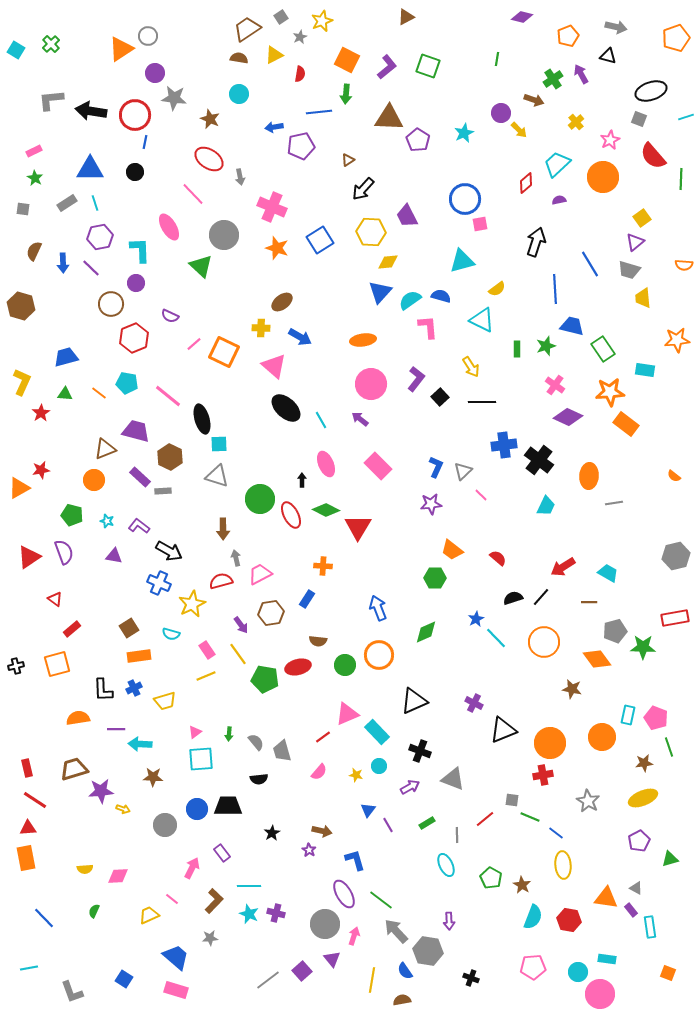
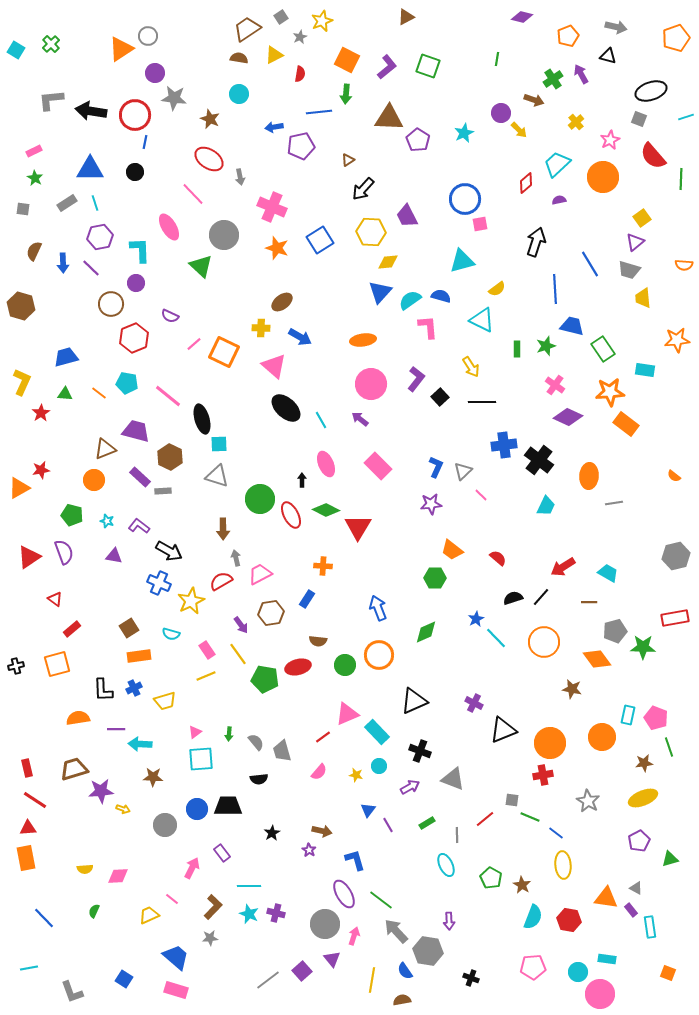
red semicircle at (221, 581): rotated 15 degrees counterclockwise
yellow star at (192, 604): moved 1 px left, 3 px up
brown L-shape at (214, 901): moved 1 px left, 6 px down
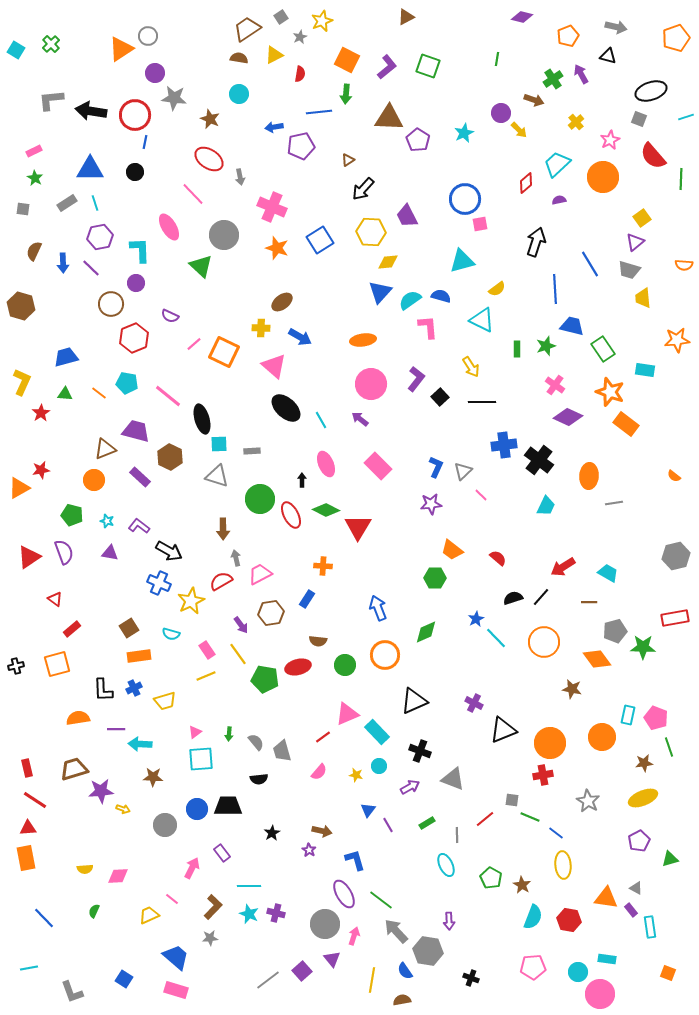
orange star at (610, 392): rotated 24 degrees clockwise
gray rectangle at (163, 491): moved 89 px right, 40 px up
purple triangle at (114, 556): moved 4 px left, 3 px up
orange circle at (379, 655): moved 6 px right
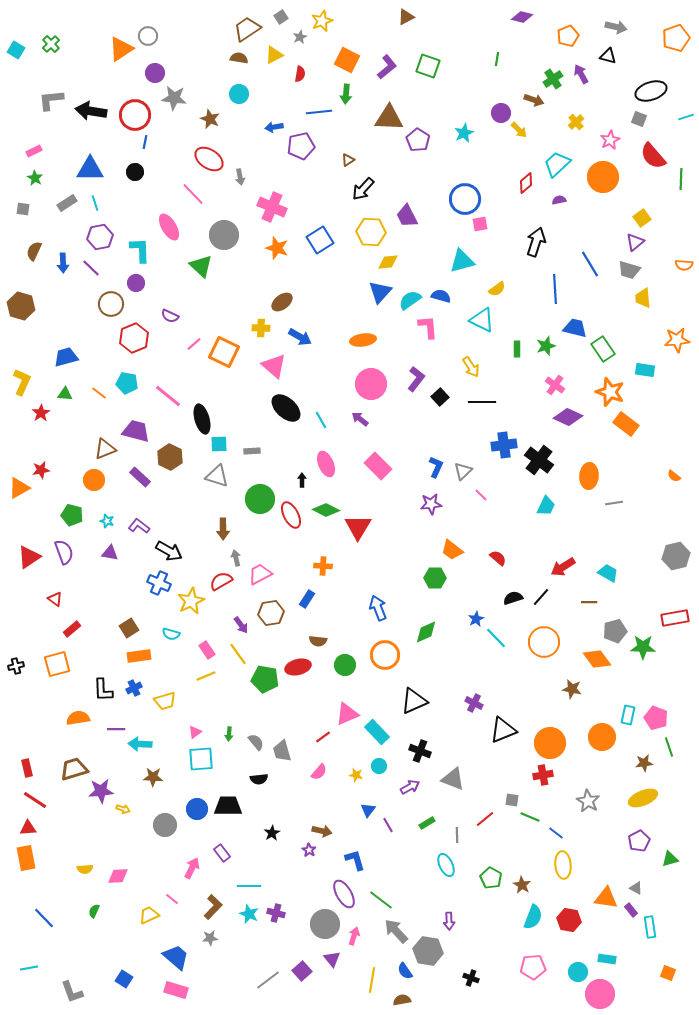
blue trapezoid at (572, 326): moved 3 px right, 2 px down
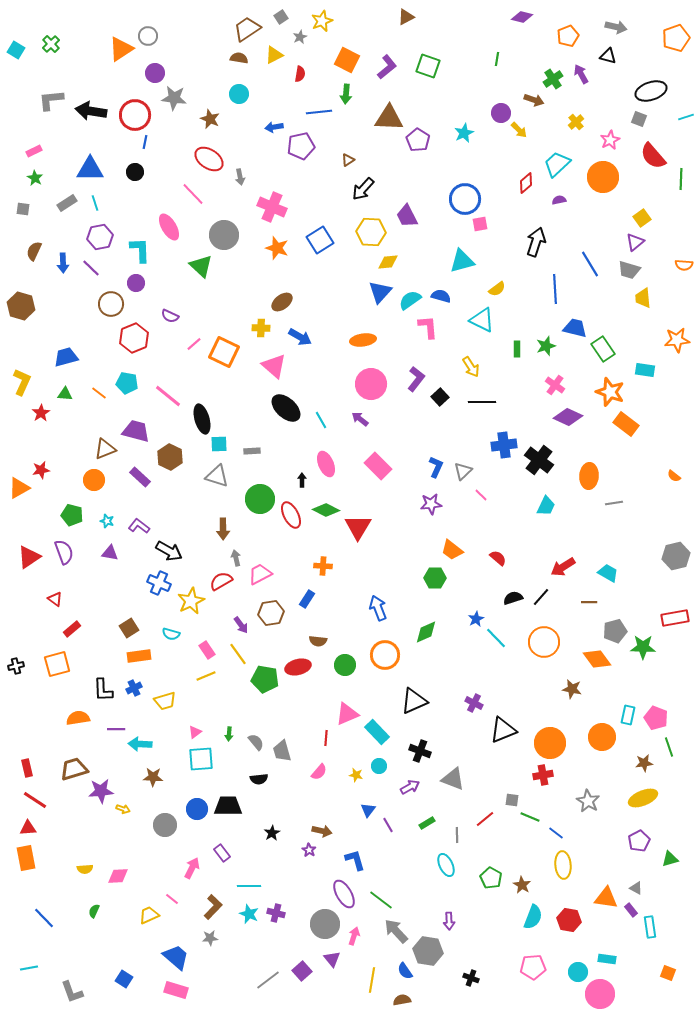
red line at (323, 737): moved 3 px right, 1 px down; rotated 49 degrees counterclockwise
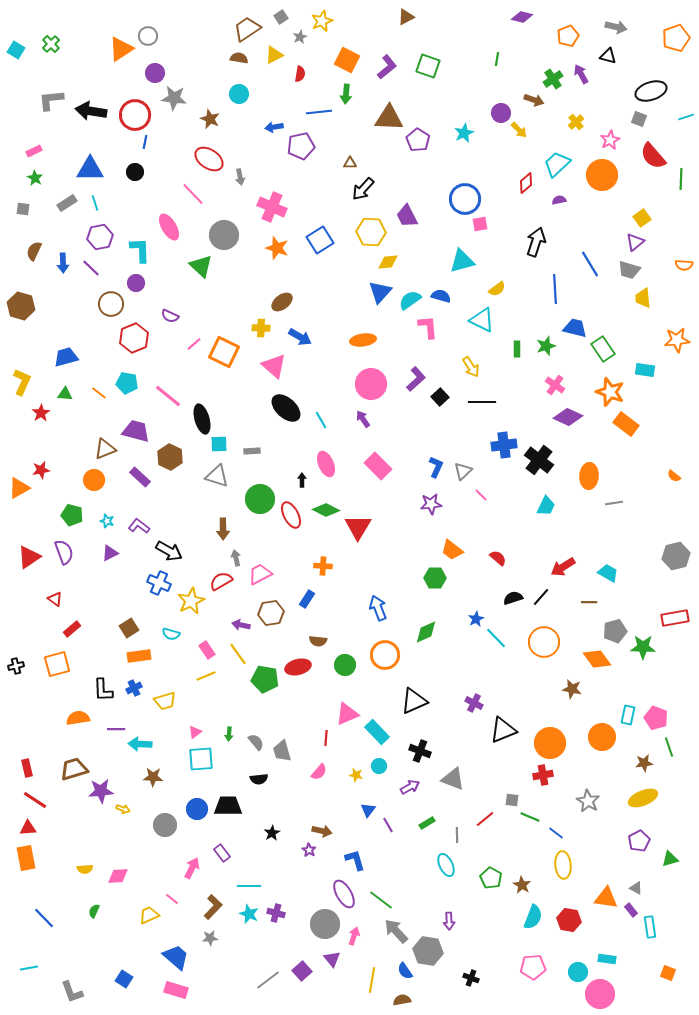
brown triangle at (348, 160): moved 2 px right, 3 px down; rotated 32 degrees clockwise
orange circle at (603, 177): moved 1 px left, 2 px up
purple L-shape at (416, 379): rotated 10 degrees clockwise
purple arrow at (360, 419): moved 3 px right; rotated 18 degrees clockwise
purple triangle at (110, 553): rotated 36 degrees counterclockwise
purple arrow at (241, 625): rotated 138 degrees clockwise
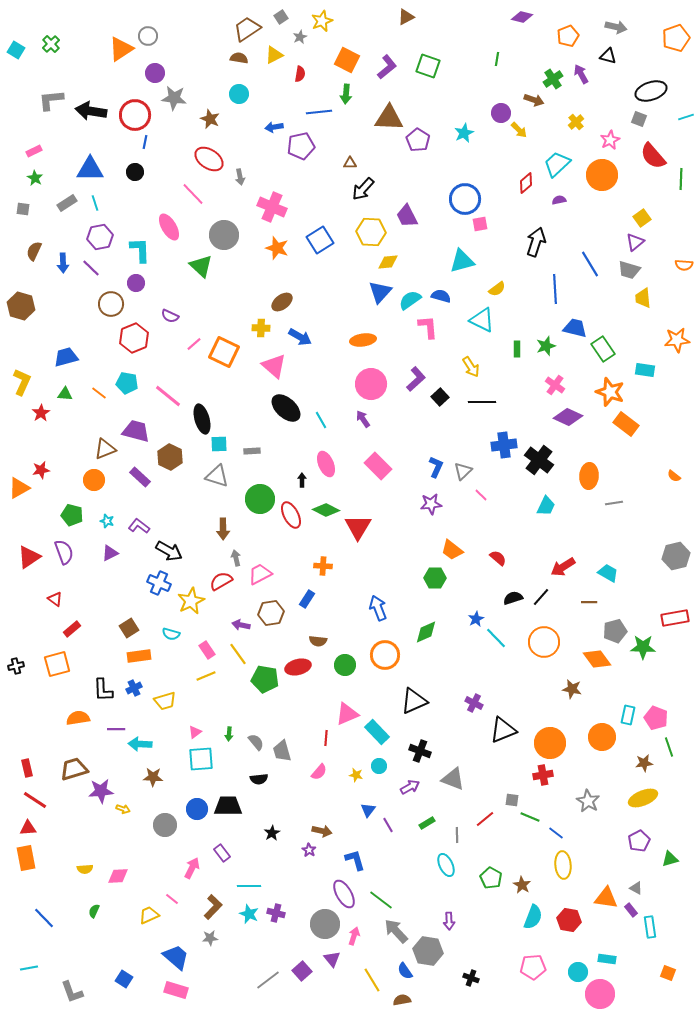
yellow line at (372, 980): rotated 40 degrees counterclockwise
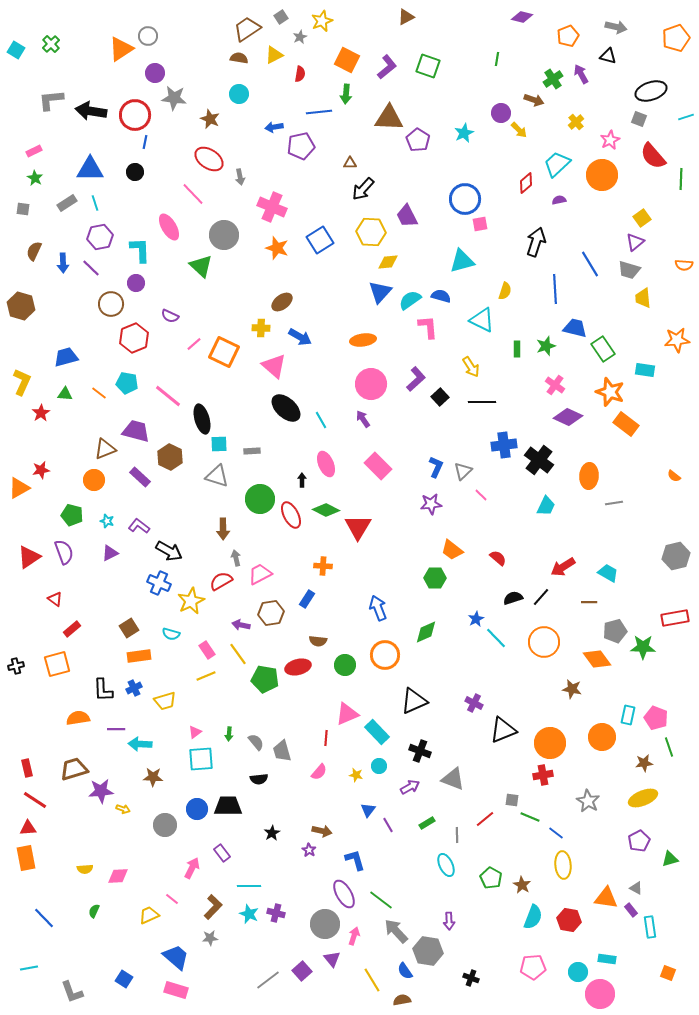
yellow semicircle at (497, 289): moved 8 px right, 2 px down; rotated 36 degrees counterclockwise
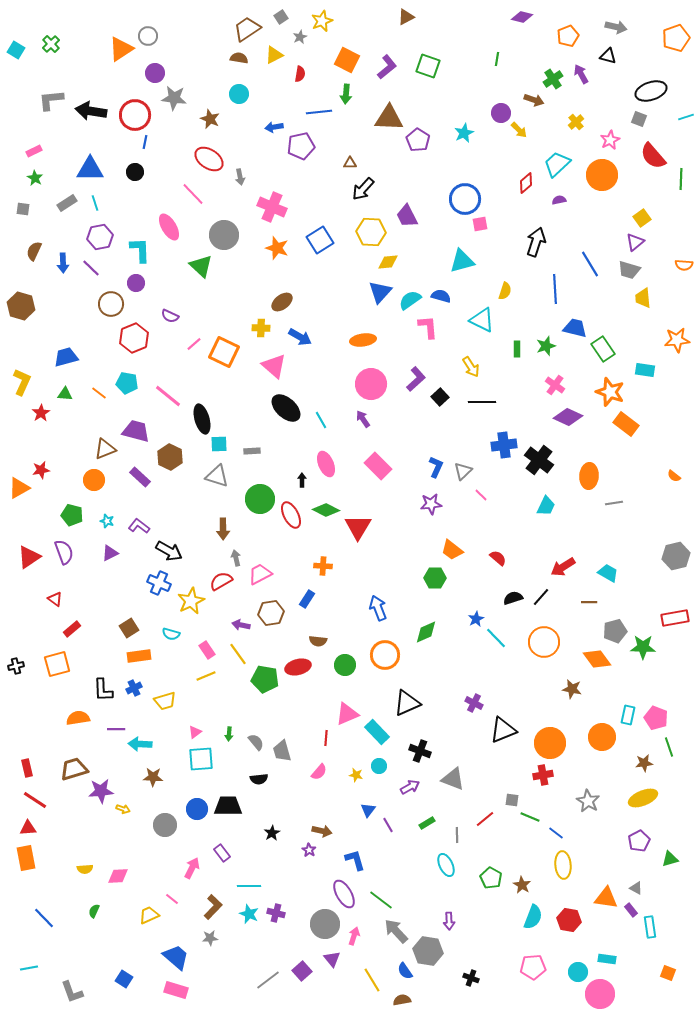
black triangle at (414, 701): moved 7 px left, 2 px down
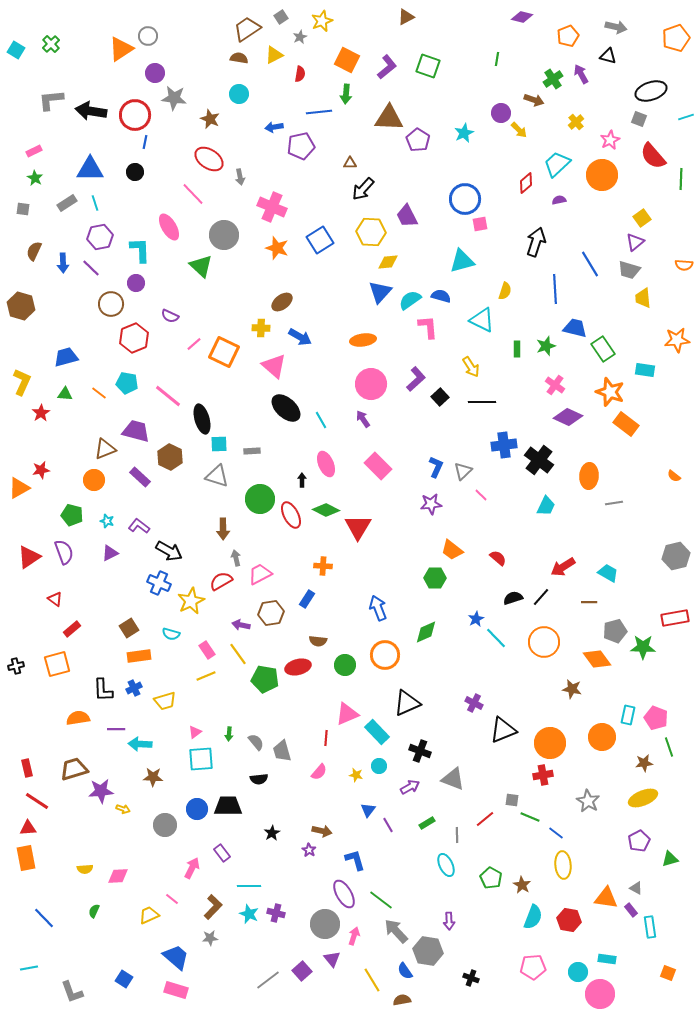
red line at (35, 800): moved 2 px right, 1 px down
